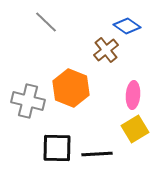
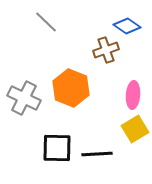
brown cross: rotated 20 degrees clockwise
gray cross: moved 4 px left, 3 px up; rotated 12 degrees clockwise
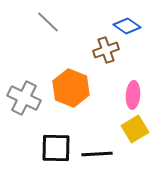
gray line: moved 2 px right
black square: moved 1 px left
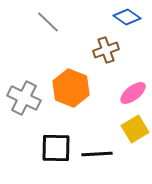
blue diamond: moved 9 px up
pink ellipse: moved 2 px up; rotated 48 degrees clockwise
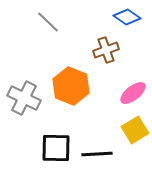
orange hexagon: moved 2 px up
yellow square: moved 1 px down
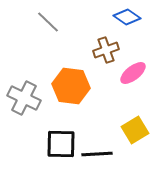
orange hexagon: rotated 15 degrees counterclockwise
pink ellipse: moved 20 px up
black square: moved 5 px right, 4 px up
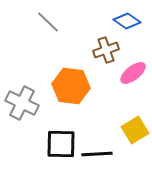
blue diamond: moved 4 px down
gray cross: moved 2 px left, 5 px down
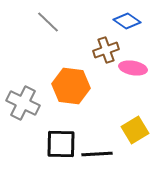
pink ellipse: moved 5 px up; rotated 48 degrees clockwise
gray cross: moved 1 px right
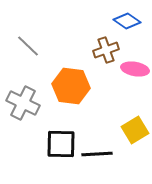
gray line: moved 20 px left, 24 px down
pink ellipse: moved 2 px right, 1 px down
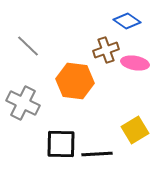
pink ellipse: moved 6 px up
orange hexagon: moved 4 px right, 5 px up
